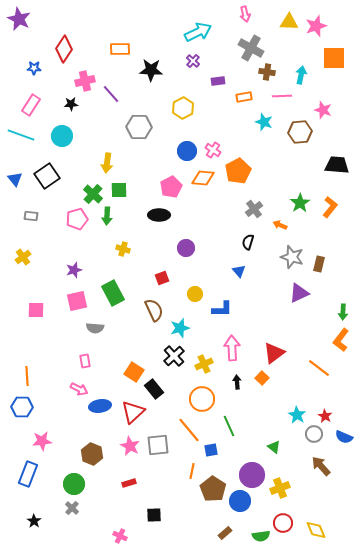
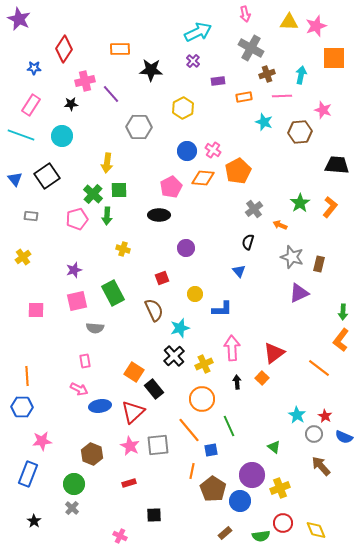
brown cross at (267, 72): moved 2 px down; rotated 28 degrees counterclockwise
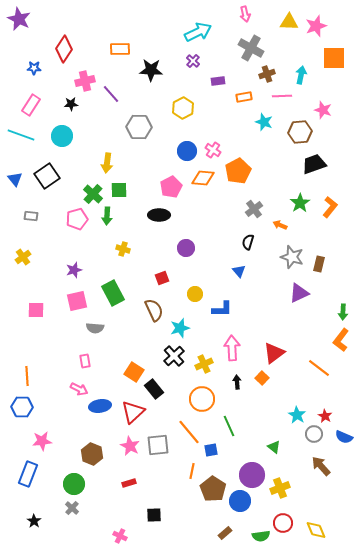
black trapezoid at (337, 165): moved 23 px left, 1 px up; rotated 25 degrees counterclockwise
orange line at (189, 430): moved 2 px down
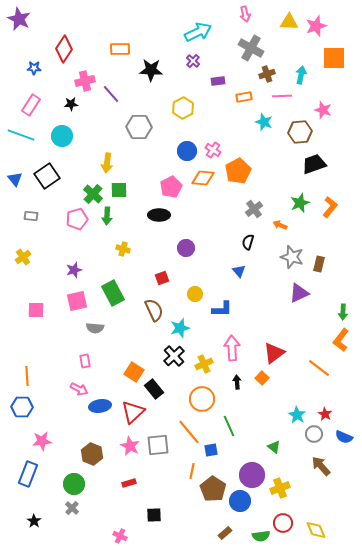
green star at (300, 203): rotated 12 degrees clockwise
red star at (325, 416): moved 2 px up
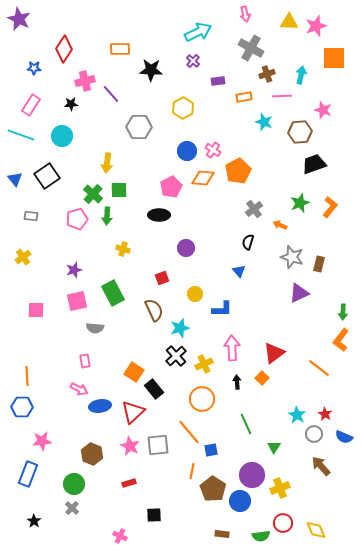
black cross at (174, 356): moved 2 px right
green line at (229, 426): moved 17 px right, 2 px up
green triangle at (274, 447): rotated 24 degrees clockwise
brown rectangle at (225, 533): moved 3 px left, 1 px down; rotated 48 degrees clockwise
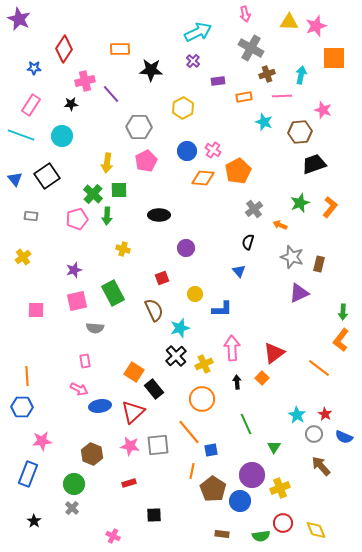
pink pentagon at (171, 187): moved 25 px left, 26 px up
pink star at (130, 446): rotated 18 degrees counterclockwise
pink cross at (120, 536): moved 7 px left
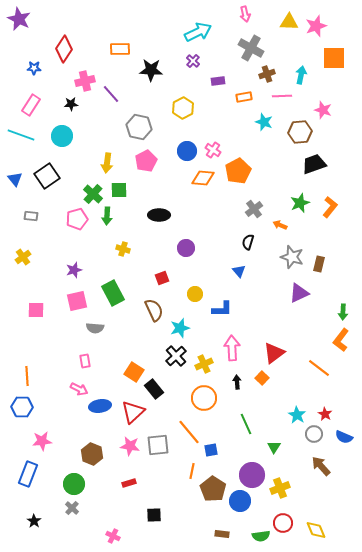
gray hexagon at (139, 127): rotated 10 degrees clockwise
orange circle at (202, 399): moved 2 px right, 1 px up
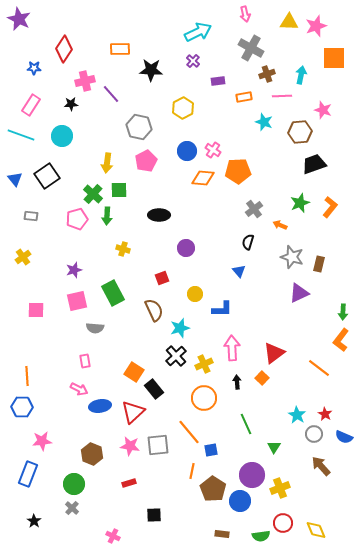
orange pentagon at (238, 171): rotated 25 degrees clockwise
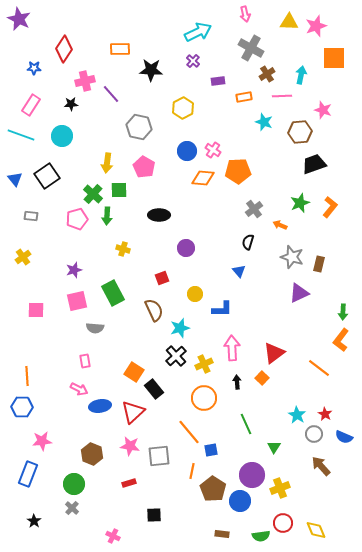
brown cross at (267, 74): rotated 14 degrees counterclockwise
pink pentagon at (146, 161): moved 2 px left, 6 px down; rotated 15 degrees counterclockwise
gray square at (158, 445): moved 1 px right, 11 px down
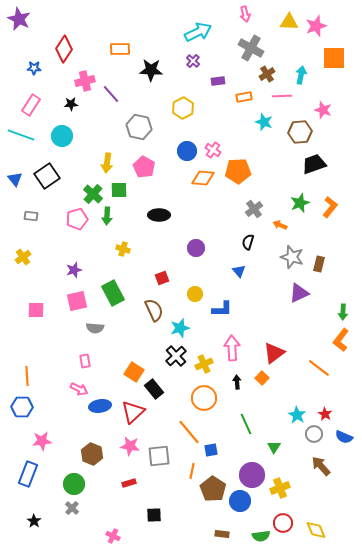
purple circle at (186, 248): moved 10 px right
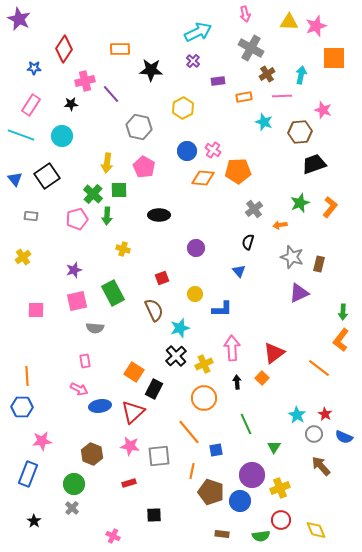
orange arrow at (280, 225): rotated 32 degrees counterclockwise
black rectangle at (154, 389): rotated 66 degrees clockwise
blue square at (211, 450): moved 5 px right
brown pentagon at (213, 489): moved 2 px left, 3 px down; rotated 15 degrees counterclockwise
red circle at (283, 523): moved 2 px left, 3 px up
